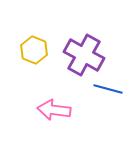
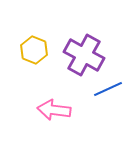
blue line: rotated 40 degrees counterclockwise
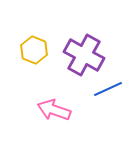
pink arrow: rotated 12 degrees clockwise
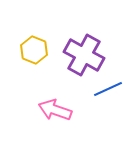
pink arrow: moved 1 px right
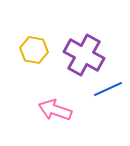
yellow hexagon: rotated 12 degrees counterclockwise
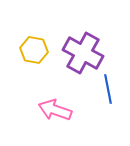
purple cross: moved 1 px left, 2 px up
blue line: rotated 76 degrees counterclockwise
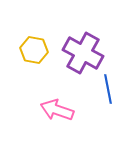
pink arrow: moved 2 px right
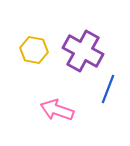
purple cross: moved 2 px up
blue line: rotated 32 degrees clockwise
